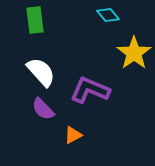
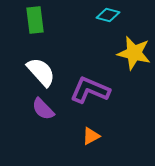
cyan diamond: rotated 35 degrees counterclockwise
yellow star: rotated 24 degrees counterclockwise
orange triangle: moved 18 px right, 1 px down
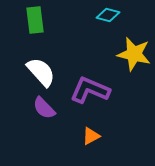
yellow star: moved 1 px down
purple semicircle: moved 1 px right, 1 px up
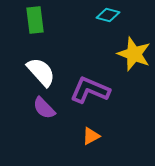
yellow star: rotated 8 degrees clockwise
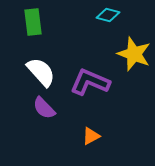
green rectangle: moved 2 px left, 2 px down
purple L-shape: moved 8 px up
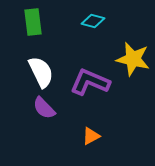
cyan diamond: moved 15 px left, 6 px down
yellow star: moved 1 px left, 5 px down; rotated 8 degrees counterclockwise
white semicircle: rotated 16 degrees clockwise
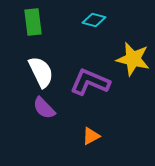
cyan diamond: moved 1 px right, 1 px up
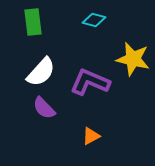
white semicircle: rotated 68 degrees clockwise
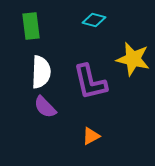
green rectangle: moved 2 px left, 4 px down
white semicircle: rotated 40 degrees counterclockwise
purple L-shape: rotated 126 degrees counterclockwise
purple semicircle: moved 1 px right, 1 px up
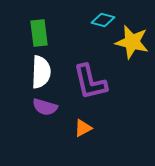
cyan diamond: moved 9 px right
green rectangle: moved 8 px right, 7 px down
yellow star: moved 1 px left, 17 px up
purple semicircle: rotated 30 degrees counterclockwise
orange triangle: moved 8 px left, 8 px up
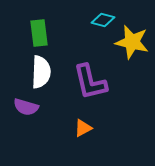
purple semicircle: moved 19 px left
